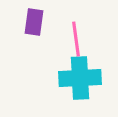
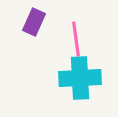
purple rectangle: rotated 16 degrees clockwise
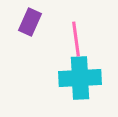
purple rectangle: moved 4 px left
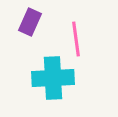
cyan cross: moved 27 px left
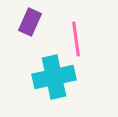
cyan cross: moved 1 px right, 1 px up; rotated 9 degrees counterclockwise
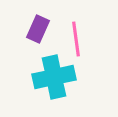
purple rectangle: moved 8 px right, 7 px down
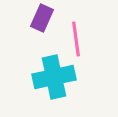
purple rectangle: moved 4 px right, 11 px up
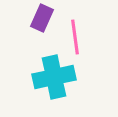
pink line: moved 1 px left, 2 px up
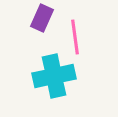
cyan cross: moved 1 px up
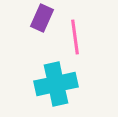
cyan cross: moved 2 px right, 8 px down
